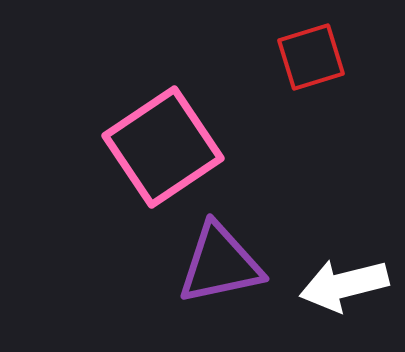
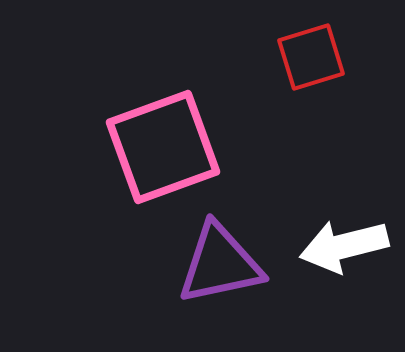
pink square: rotated 14 degrees clockwise
white arrow: moved 39 px up
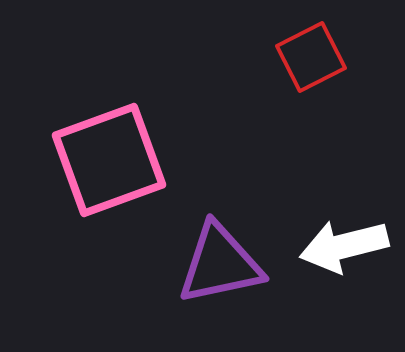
red square: rotated 10 degrees counterclockwise
pink square: moved 54 px left, 13 px down
